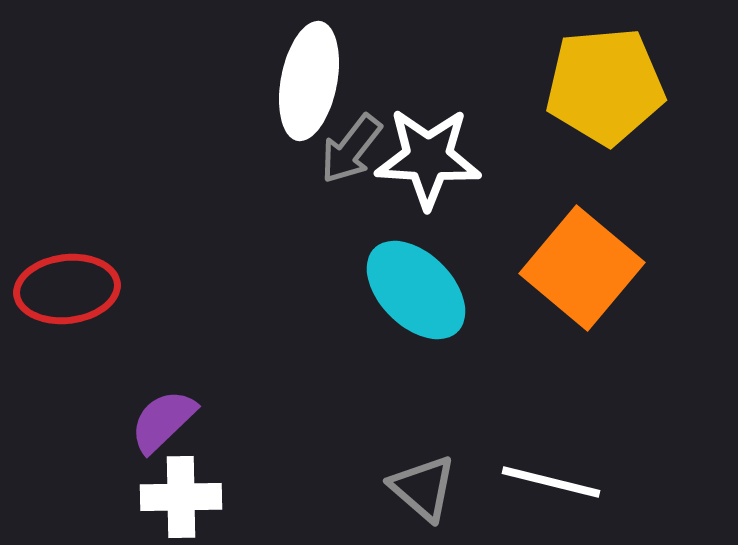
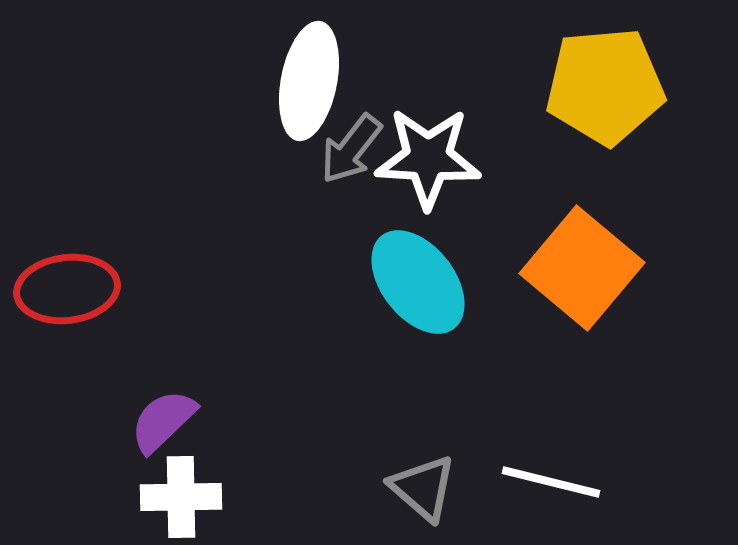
cyan ellipse: moved 2 px right, 8 px up; rotated 7 degrees clockwise
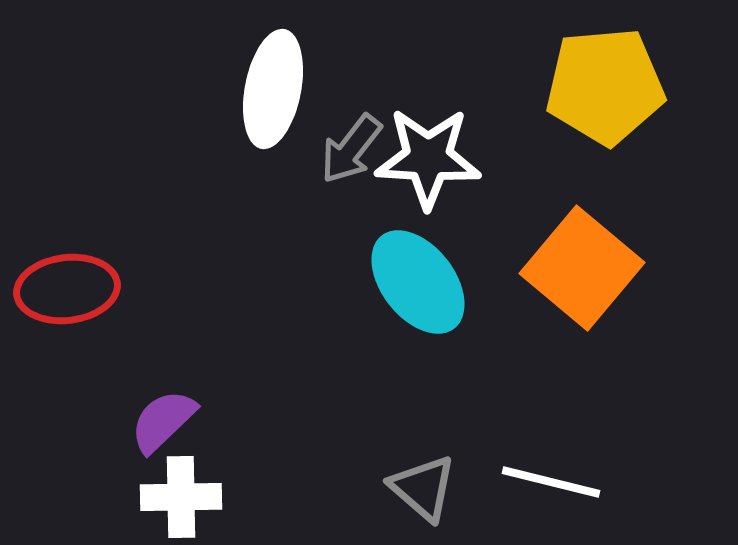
white ellipse: moved 36 px left, 8 px down
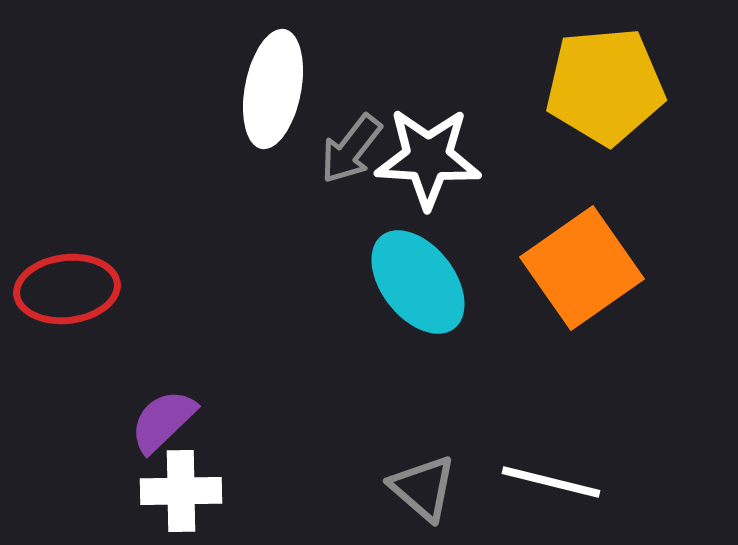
orange square: rotated 15 degrees clockwise
white cross: moved 6 px up
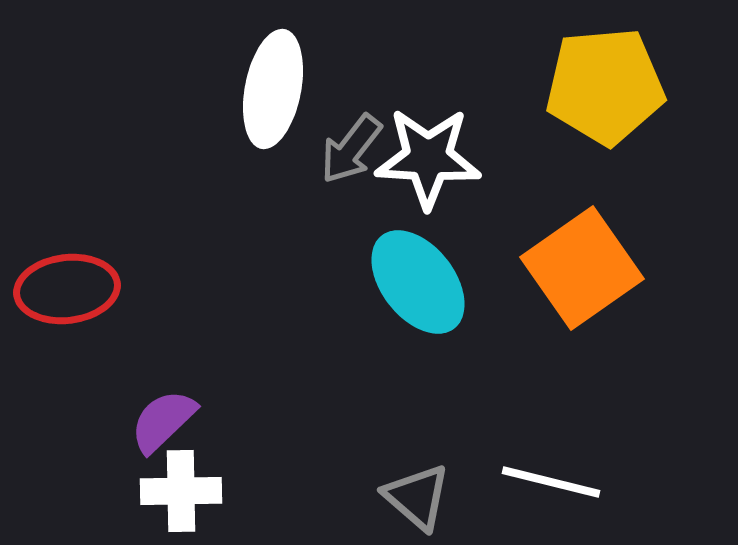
gray triangle: moved 6 px left, 9 px down
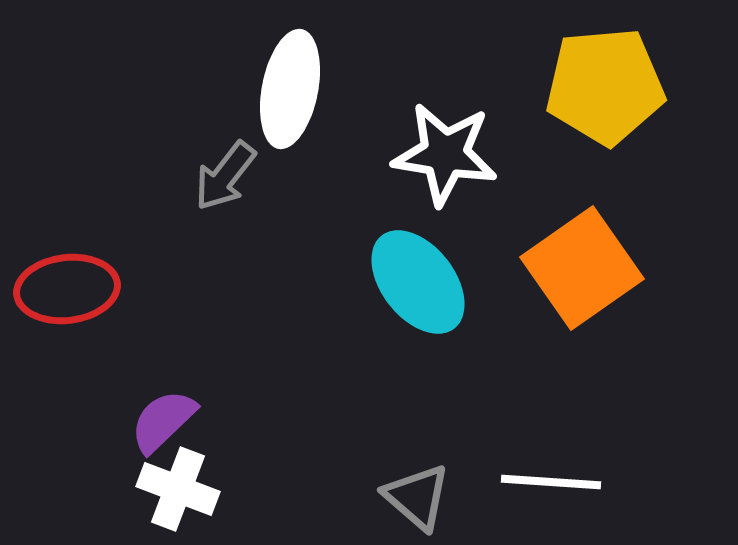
white ellipse: moved 17 px right
gray arrow: moved 126 px left, 27 px down
white star: moved 17 px right, 4 px up; rotated 6 degrees clockwise
white line: rotated 10 degrees counterclockwise
white cross: moved 3 px left, 2 px up; rotated 22 degrees clockwise
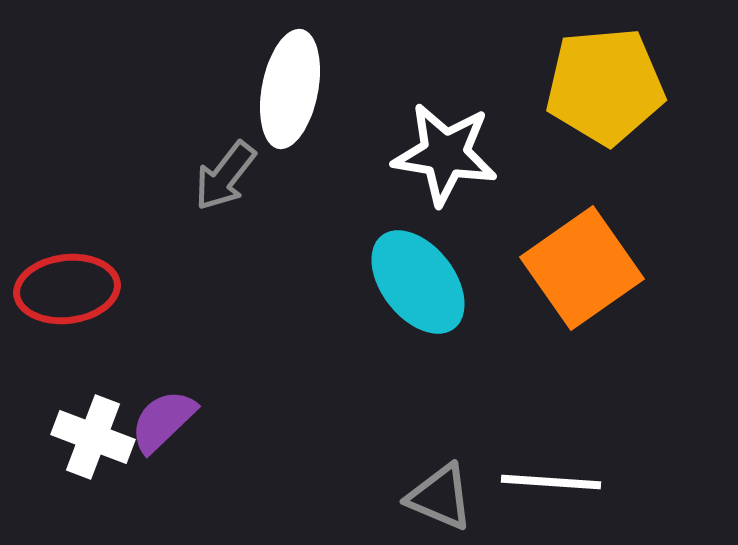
white cross: moved 85 px left, 52 px up
gray triangle: moved 23 px right; rotated 18 degrees counterclockwise
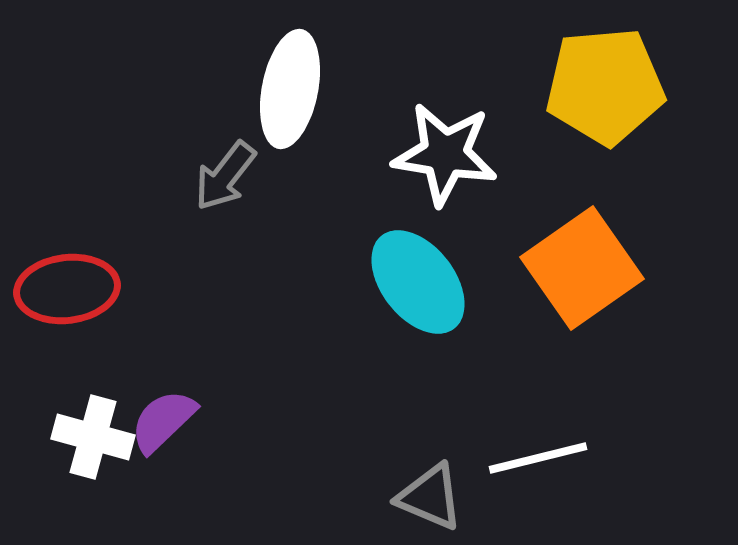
white cross: rotated 6 degrees counterclockwise
white line: moved 13 px left, 24 px up; rotated 18 degrees counterclockwise
gray triangle: moved 10 px left
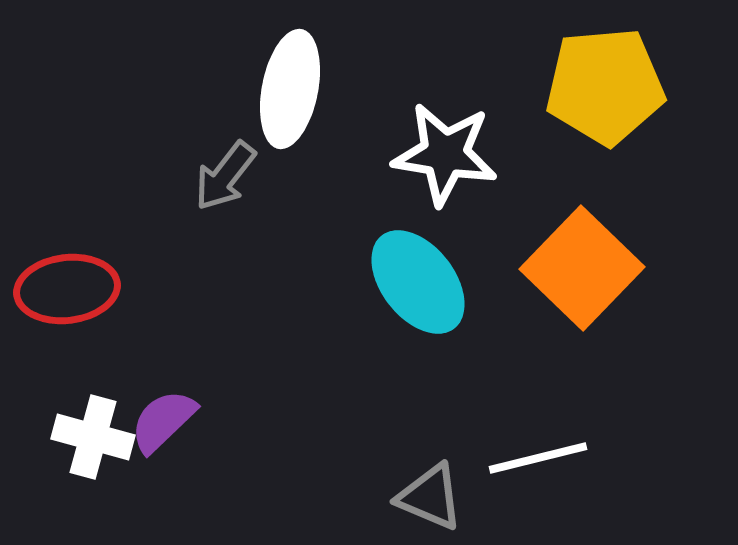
orange square: rotated 11 degrees counterclockwise
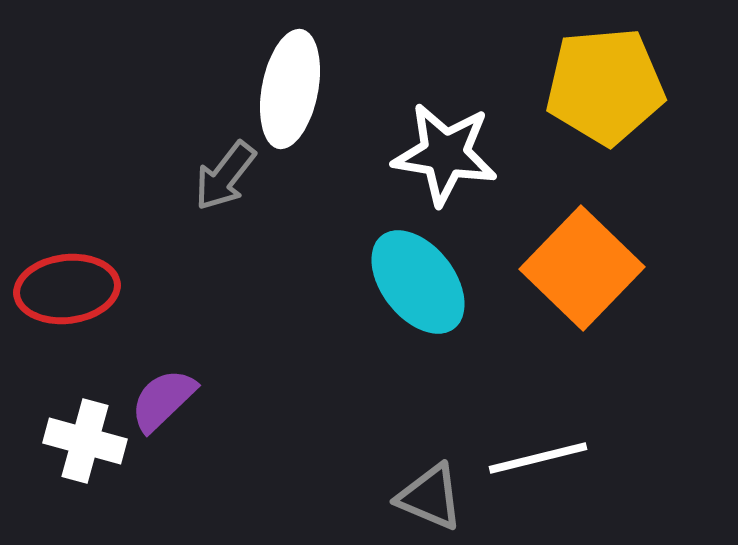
purple semicircle: moved 21 px up
white cross: moved 8 px left, 4 px down
